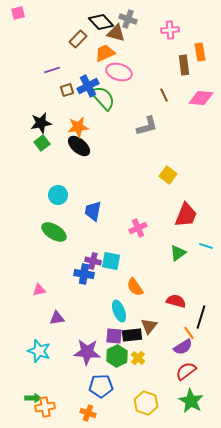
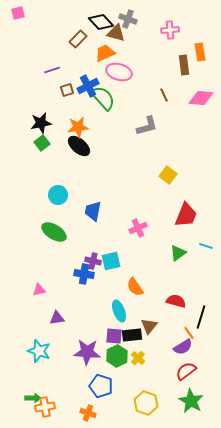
cyan square at (111, 261): rotated 24 degrees counterclockwise
blue pentagon at (101, 386): rotated 20 degrees clockwise
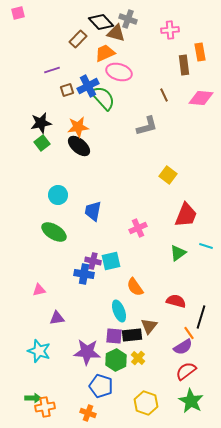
green hexagon at (117, 356): moved 1 px left, 4 px down
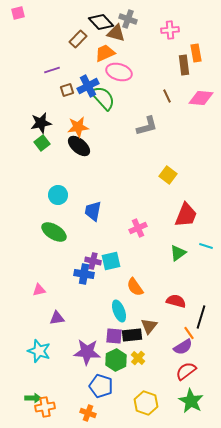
orange rectangle at (200, 52): moved 4 px left, 1 px down
brown line at (164, 95): moved 3 px right, 1 px down
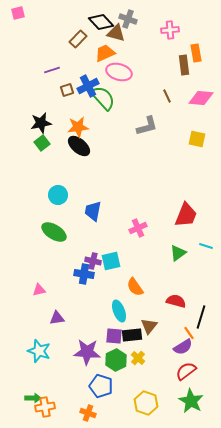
yellow square at (168, 175): moved 29 px right, 36 px up; rotated 24 degrees counterclockwise
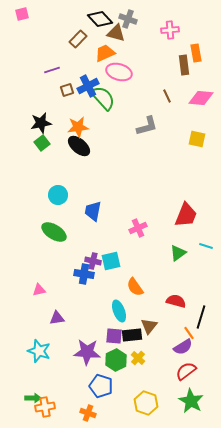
pink square at (18, 13): moved 4 px right, 1 px down
black diamond at (101, 22): moved 1 px left, 3 px up
